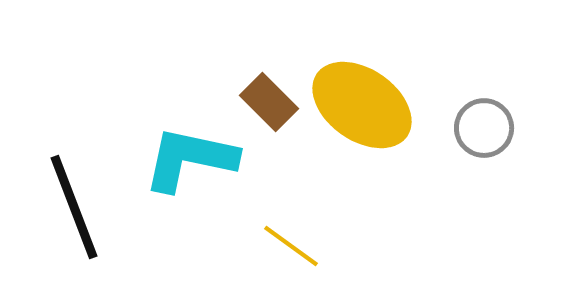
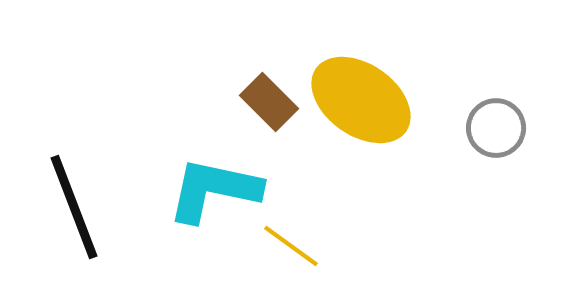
yellow ellipse: moved 1 px left, 5 px up
gray circle: moved 12 px right
cyan L-shape: moved 24 px right, 31 px down
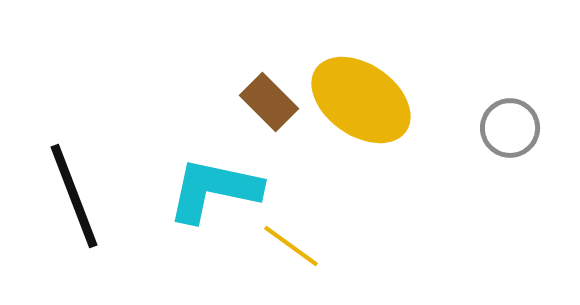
gray circle: moved 14 px right
black line: moved 11 px up
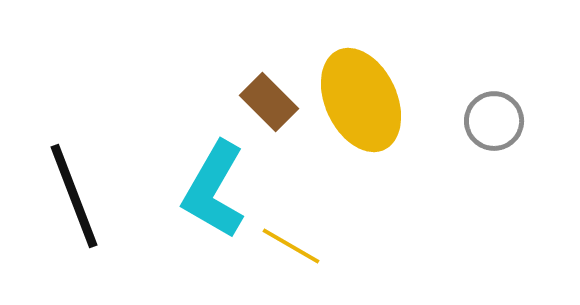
yellow ellipse: rotated 30 degrees clockwise
gray circle: moved 16 px left, 7 px up
cyan L-shape: rotated 72 degrees counterclockwise
yellow line: rotated 6 degrees counterclockwise
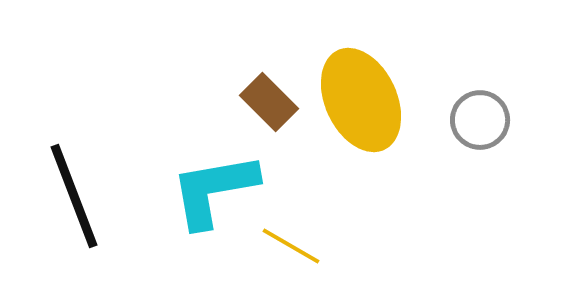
gray circle: moved 14 px left, 1 px up
cyan L-shape: rotated 50 degrees clockwise
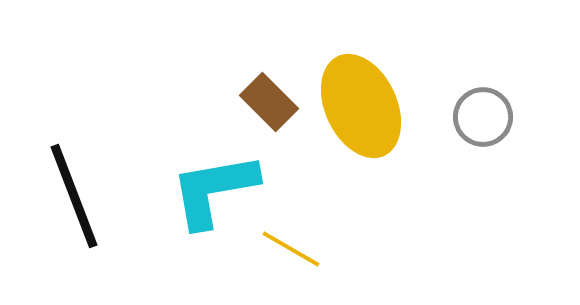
yellow ellipse: moved 6 px down
gray circle: moved 3 px right, 3 px up
yellow line: moved 3 px down
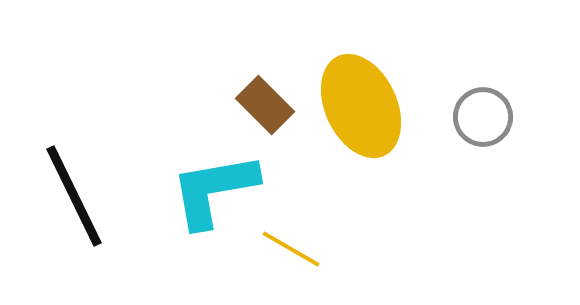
brown rectangle: moved 4 px left, 3 px down
black line: rotated 5 degrees counterclockwise
